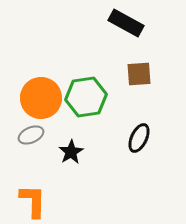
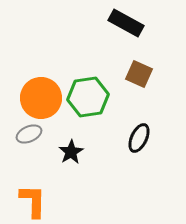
brown square: rotated 28 degrees clockwise
green hexagon: moved 2 px right
gray ellipse: moved 2 px left, 1 px up
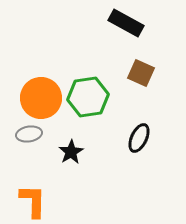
brown square: moved 2 px right, 1 px up
gray ellipse: rotated 15 degrees clockwise
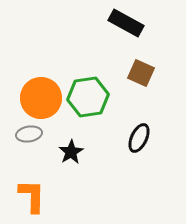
orange L-shape: moved 1 px left, 5 px up
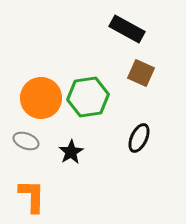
black rectangle: moved 1 px right, 6 px down
gray ellipse: moved 3 px left, 7 px down; rotated 30 degrees clockwise
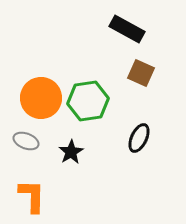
green hexagon: moved 4 px down
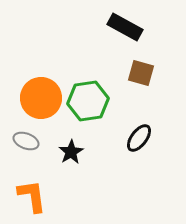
black rectangle: moved 2 px left, 2 px up
brown square: rotated 8 degrees counterclockwise
black ellipse: rotated 12 degrees clockwise
orange L-shape: rotated 9 degrees counterclockwise
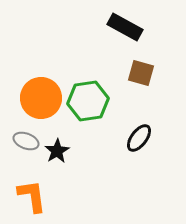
black star: moved 14 px left, 1 px up
